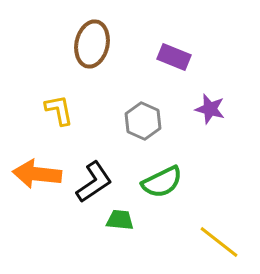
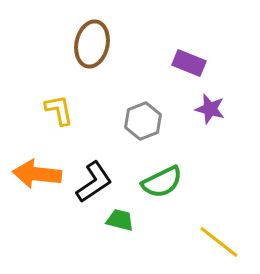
purple rectangle: moved 15 px right, 6 px down
gray hexagon: rotated 15 degrees clockwise
green trapezoid: rotated 8 degrees clockwise
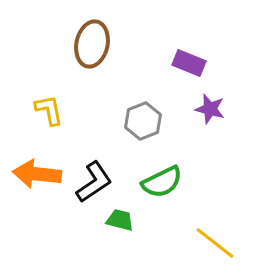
yellow L-shape: moved 10 px left
yellow line: moved 4 px left, 1 px down
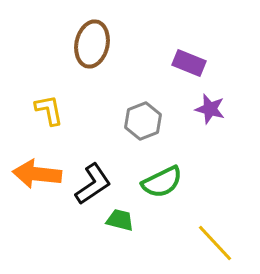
black L-shape: moved 1 px left, 2 px down
yellow line: rotated 9 degrees clockwise
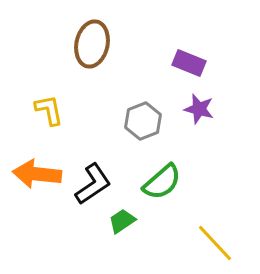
purple star: moved 11 px left
green semicircle: rotated 15 degrees counterclockwise
green trapezoid: moved 2 px right, 1 px down; rotated 48 degrees counterclockwise
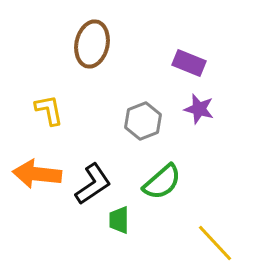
green trapezoid: moved 3 px left, 1 px up; rotated 56 degrees counterclockwise
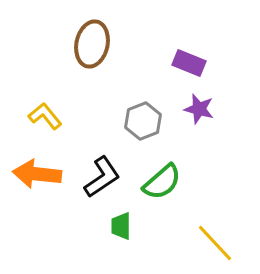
yellow L-shape: moved 4 px left, 6 px down; rotated 28 degrees counterclockwise
black L-shape: moved 9 px right, 7 px up
green trapezoid: moved 2 px right, 6 px down
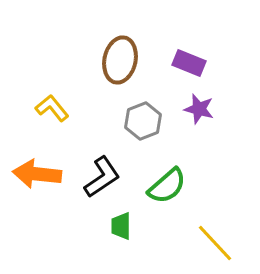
brown ellipse: moved 28 px right, 16 px down
yellow L-shape: moved 7 px right, 8 px up
green semicircle: moved 5 px right, 4 px down
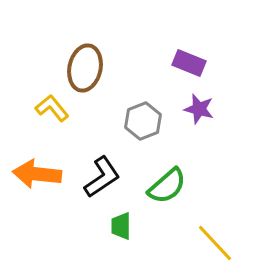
brown ellipse: moved 35 px left, 8 px down
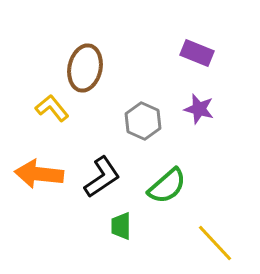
purple rectangle: moved 8 px right, 10 px up
gray hexagon: rotated 15 degrees counterclockwise
orange arrow: moved 2 px right
